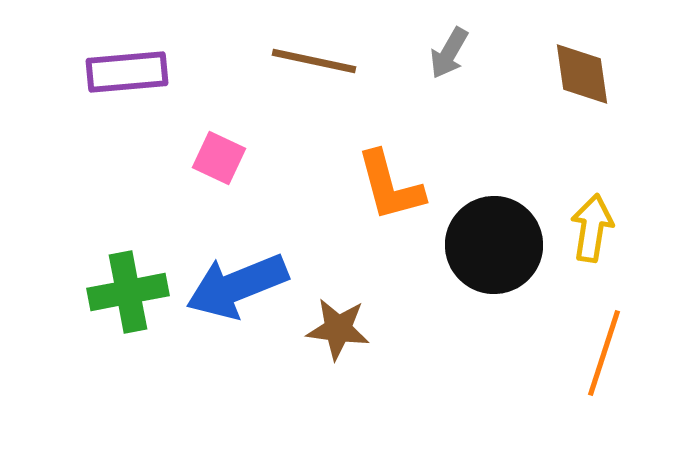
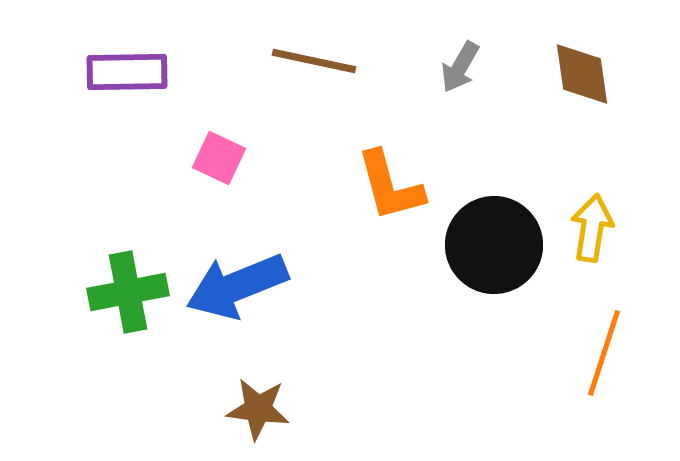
gray arrow: moved 11 px right, 14 px down
purple rectangle: rotated 4 degrees clockwise
brown star: moved 80 px left, 80 px down
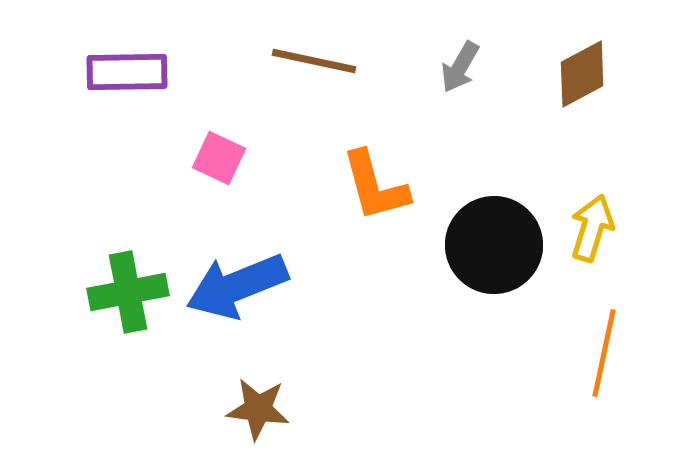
brown diamond: rotated 70 degrees clockwise
orange L-shape: moved 15 px left
yellow arrow: rotated 8 degrees clockwise
orange line: rotated 6 degrees counterclockwise
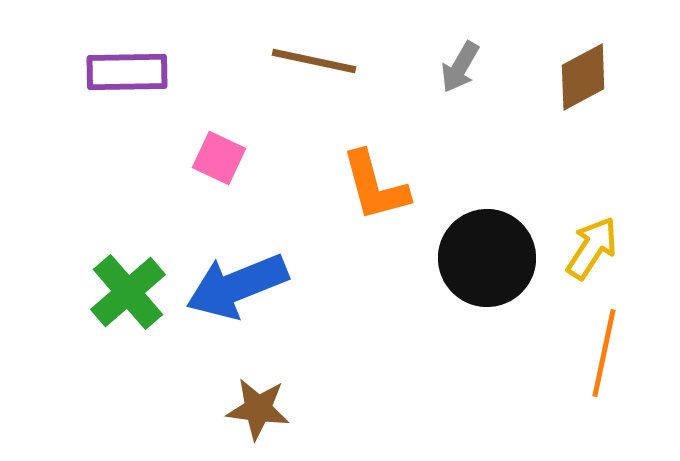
brown diamond: moved 1 px right, 3 px down
yellow arrow: moved 20 px down; rotated 16 degrees clockwise
black circle: moved 7 px left, 13 px down
green cross: rotated 30 degrees counterclockwise
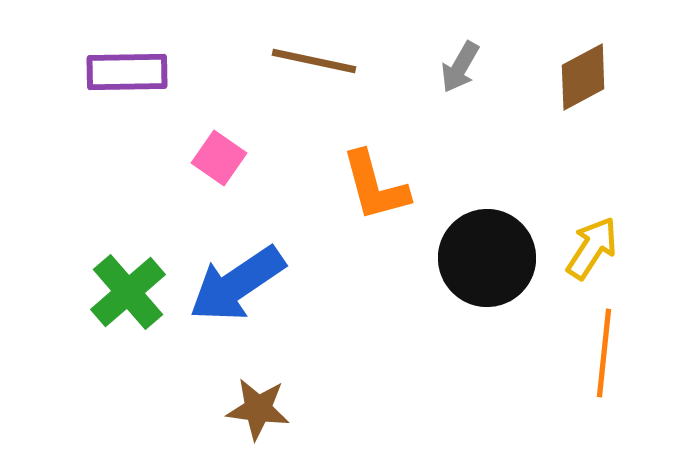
pink square: rotated 10 degrees clockwise
blue arrow: moved 2 px up; rotated 12 degrees counterclockwise
orange line: rotated 6 degrees counterclockwise
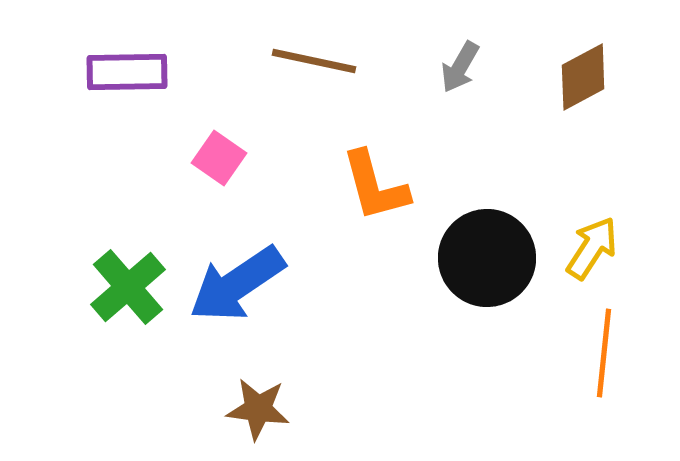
green cross: moved 5 px up
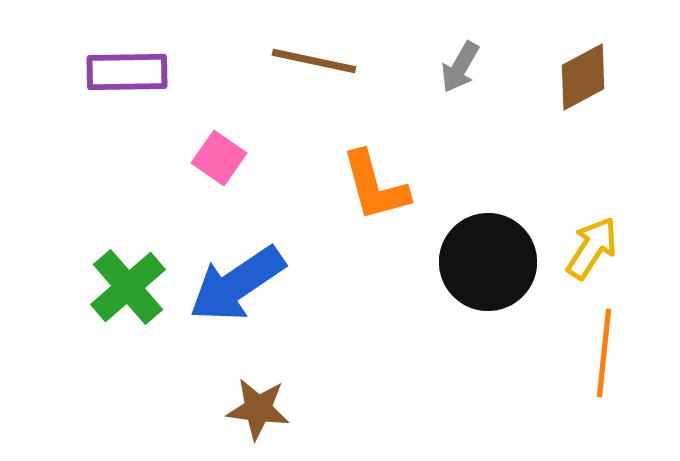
black circle: moved 1 px right, 4 px down
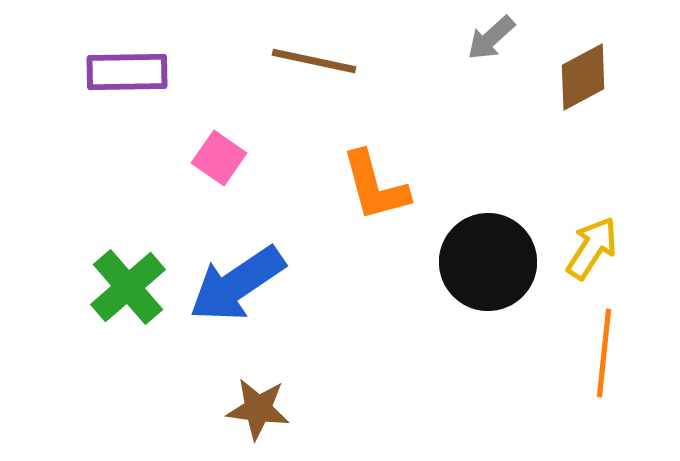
gray arrow: moved 31 px right, 29 px up; rotated 18 degrees clockwise
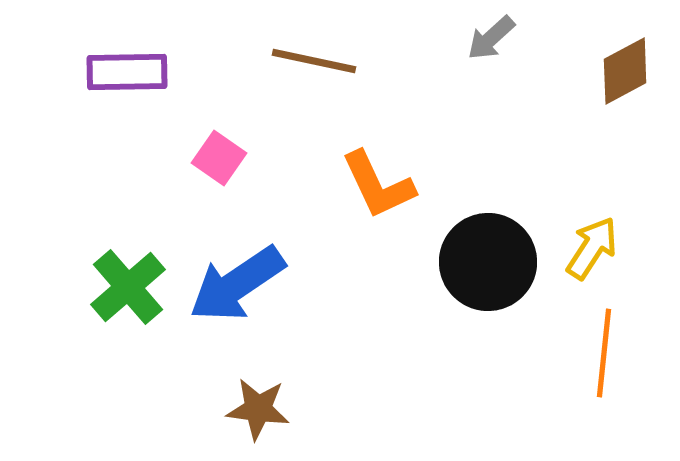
brown diamond: moved 42 px right, 6 px up
orange L-shape: moved 3 px right, 1 px up; rotated 10 degrees counterclockwise
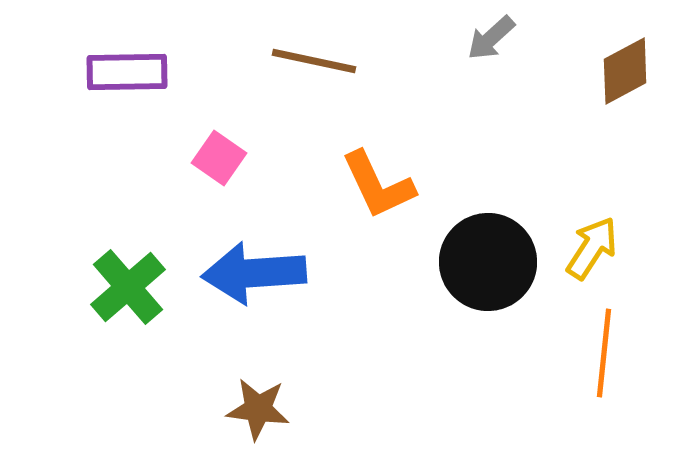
blue arrow: moved 17 px right, 11 px up; rotated 30 degrees clockwise
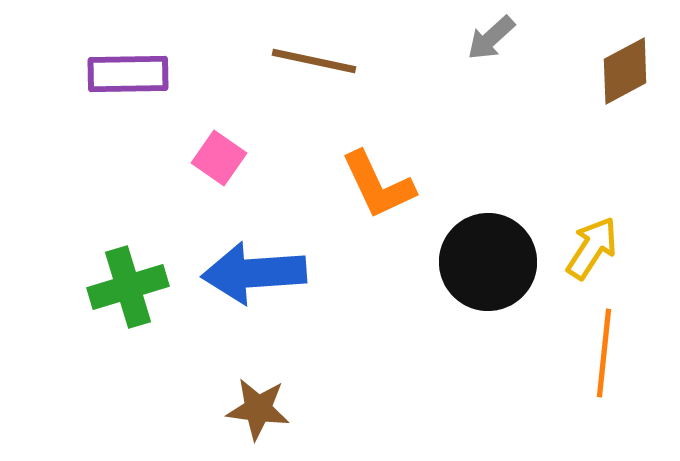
purple rectangle: moved 1 px right, 2 px down
green cross: rotated 24 degrees clockwise
